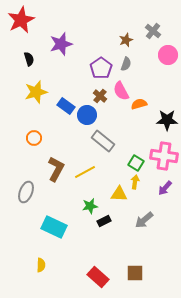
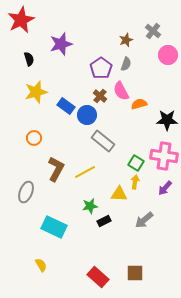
yellow semicircle: rotated 32 degrees counterclockwise
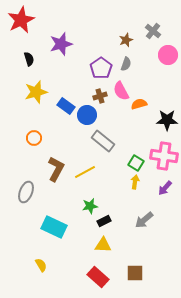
brown cross: rotated 32 degrees clockwise
yellow triangle: moved 16 px left, 51 px down
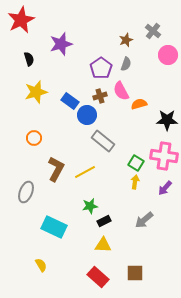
blue rectangle: moved 4 px right, 5 px up
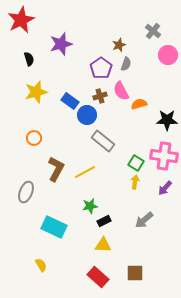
brown star: moved 7 px left, 5 px down
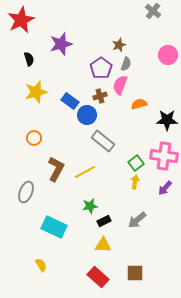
gray cross: moved 20 px up
pink semicircle: moved 1 px left, 6 px up; rotated 48 degrees clockwise
green square: rotated 21 degrees clockwise
gray arrow: moved 7 px left
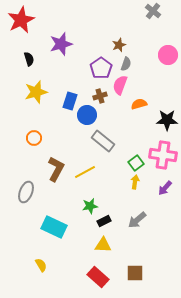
blue rectangle: rotated 72 degrees clockwise
pink cross: moved 1 px left, 1 px up
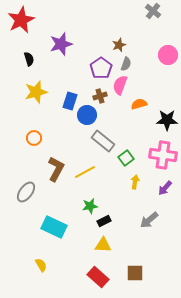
green square: moved 10 px left, 5 px up
gray ellipse: rotated 15 degrees clockwise
gray arrow: moved 12 px right
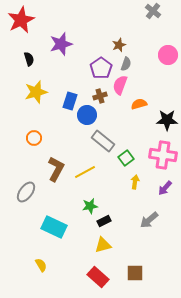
yellow triangle: rotated 18 degrees counterclockwise
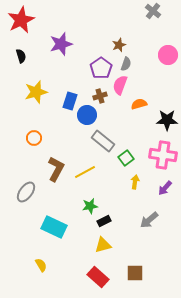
black semicircle: moved 8 px left, 3 px up
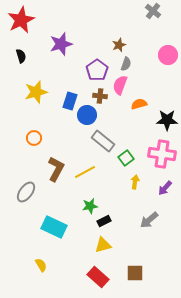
purple pentagon: moved 4 px left, 2 px down
brown cross: rotated 24 degrees clockwise
pink cross: moved 1 px left, 1 px up
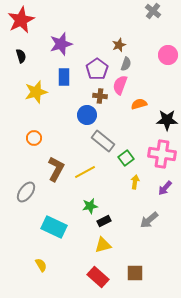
purple pentagon: moved 1 px up
blue rectangle: moved 6 px left, 24 px up; rotated 18 degrees counterclockwise
